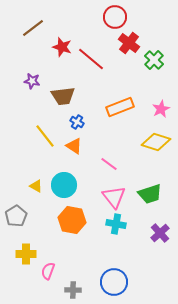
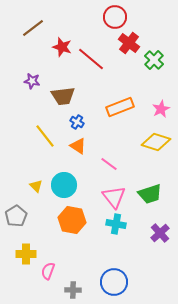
orange triangle: moved 4 px right
yellow triangle: rotated 16 degrees clockwise
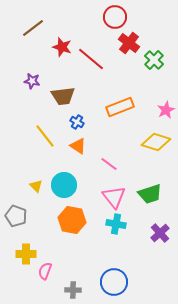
pink star: moved 5 px right, 1 px down
gray pentagon: rotated 20 degrees counterclockwise
pink semicircle: moved 3 px left
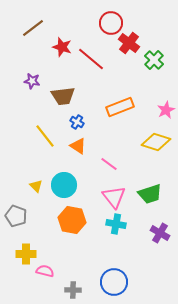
red circle: moved 4 px left, 6 px down
purple cross: rotated 18 degrees counterclockwise
pink semicircle: rotated 84 degrees clockwise
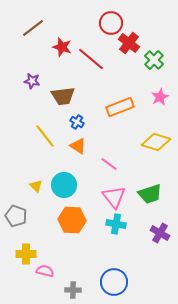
pink star: moved 6 px left, 13 px up
orange hexagon: rotated 8 degrees counterclockwise
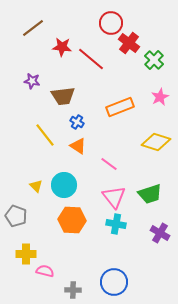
red star: rotated 12 degrees counterclockwise
yellow line: moved 1 px up
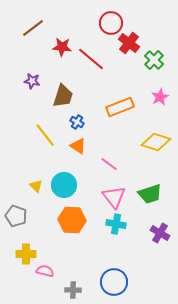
brown trapezoid: rotated 65 degrees counterclockwise
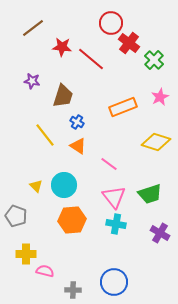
orange rectangle: moved 3 px right
orange hexagon: rotated 8 degrees counterclockwise
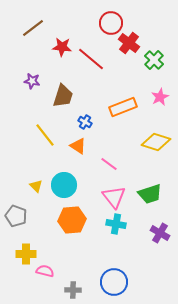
blue cross: moved 8 px right
